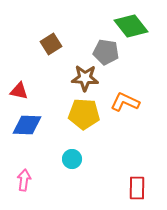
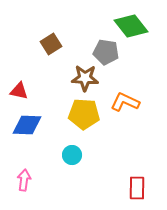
cyan circle: moved 4 px up
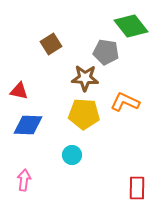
blue diamond: moved 1 px right
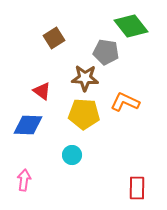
brown square: moved 3 px right, 6 px up
red triangle: moved 23 px right; rotated 24 degrees clockwise
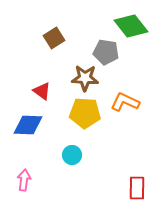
yellow pentagon: moved 1 px right, 1 px up
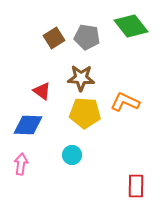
gray pentagon: moved 19 px left, 15 px up
brown star: moved 4 px left
pink arrow: moved 3 px left, 16 px up
red rectangle: moved 1 px left, 2 px up
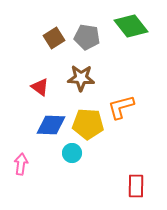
red triangle: moved 2 px left, 4 px up
orange L-shape: moved 4 px left, 5 px down; rotated 40 degrees counterclockwise
yellow pentagon: moved 3 px right, 11 px down
blue diamond: moved 23 px right
cyan circle: moved 2 px up
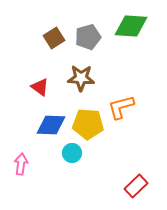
green diamond: rotated 48 degrees counterclockwise
gray pentagon: moved 1 px right; rotated 25 degrees counterclockwise
red rectangle: rotated 45 degrees clockwise
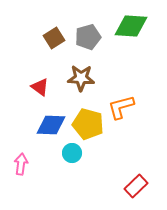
yellow pentagon: rotated 12 degrees clockwise
